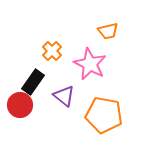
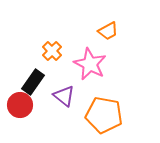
orange trapezoid: rotated 15 degrees counterclockwise
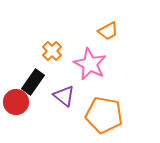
red circle: moved 4 px left, 3 px up
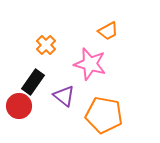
orange cross: moved 6 px left, 6 px up
pink star: rotated 12 degrees counterclockwise
red circle: moved 3 px right, 4 px down
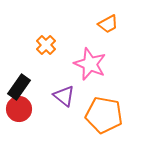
orange trapezoid: moved 7 px up
pink star: rotated 8 degrees clockwise
black rectangle: moved 14 px left, 5 px down
red circle: moved 3 px down
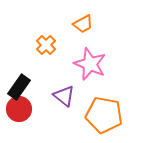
orange trapezoid: moved 25 px left
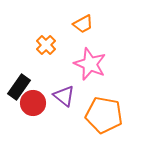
red circle: moved 14 px right, 6 px up
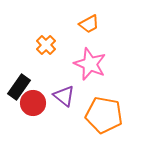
orange trapezoid: moved 6 px right
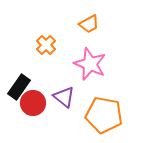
purple triangle: moved 1 px down
